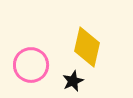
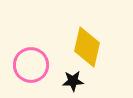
black star: rotated 20 degrees clockwise
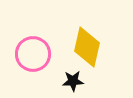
pink circle: moved 2 px right, 11 px up
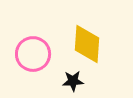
yellow diamond: moved 3 px up; rotated 9 degrees counterclockwise
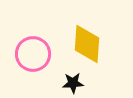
black star: moved 2 px down
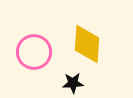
pink circle: moved 1 px right, 2 px up
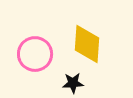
pink circle: moved 1 px right, 2 px down
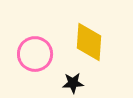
yellow diamond: moved 2 px right, 2 px up
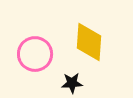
black star: moved 1 px left
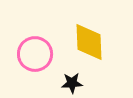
yellow diamond: rotated 6 degrees counterclockwise
